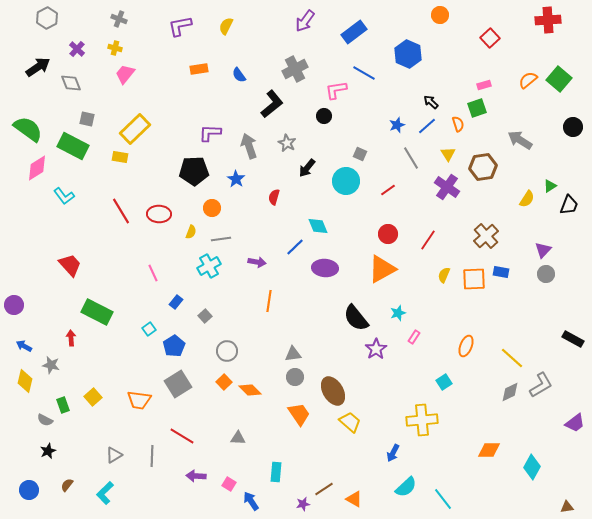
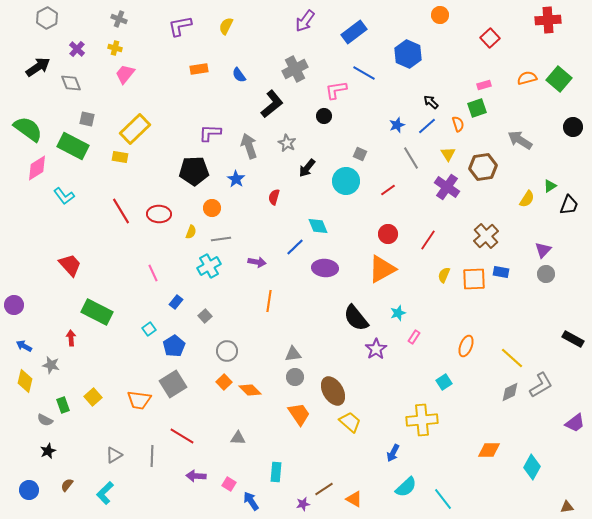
orange semicircle at (528, 80): moved 1 px left, 2 px up; rotated 24 degrees clockwise
gray square at (178, 384): moved 5 px left
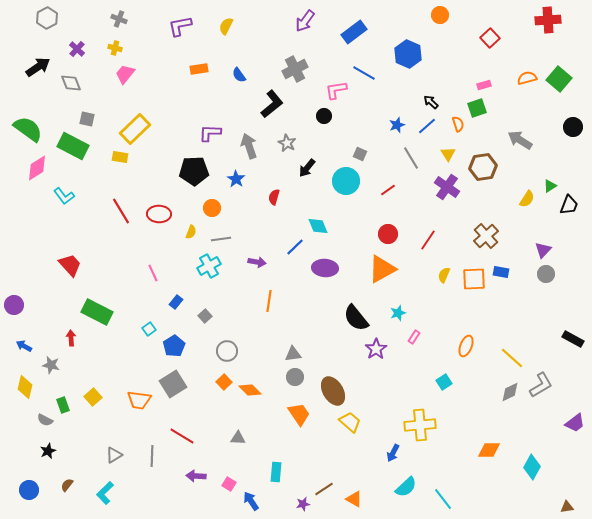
yellow diamond at (25, 381): moved 6 px down
yellow cross at (422, 420): moved 2 px left, 5 px down
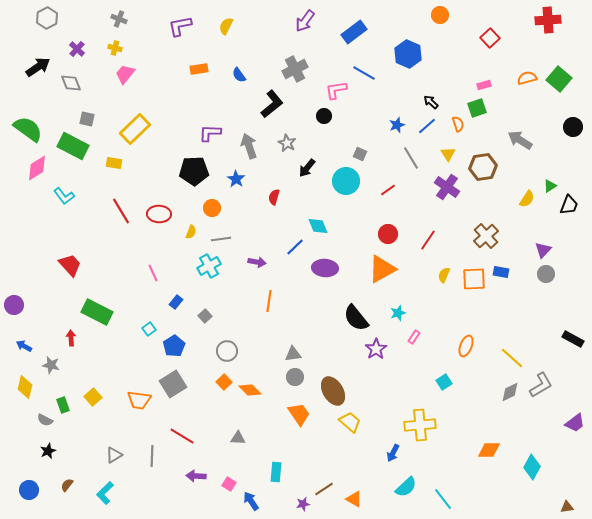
yellow rectangle at (120, 157): moved 6 px left, 6 px down
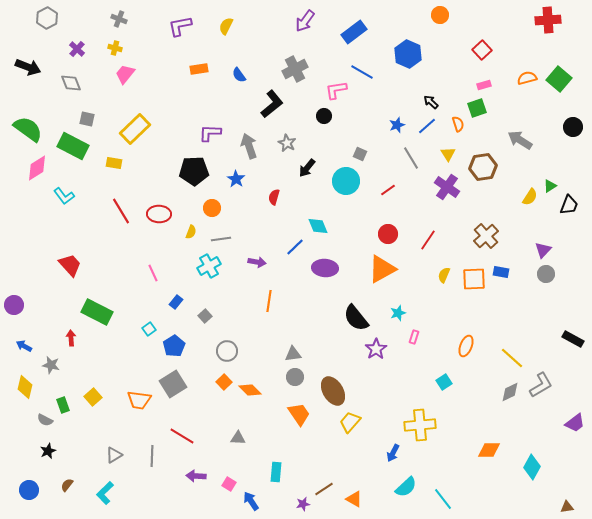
red square at (490, 38): moved 8 px left, 12 px down
black arrow at (38, 67): moved 10 px left; rotated 55 degrees clockwise
blue line at (364, 73): moved 2 px left, 1 px up
yellow semicircle at (527, 199): moved 3 px right, 2 px up
pink rectangle at (414, 337): rotated 16 degrees counterclockwise
yellow trapezoid at (350, 422): rotated 90 degrees counterclockwise
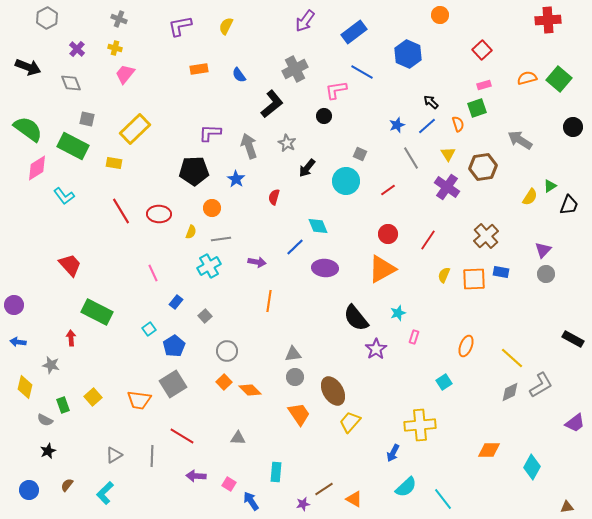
blue arrow at (24, 346): moved 6 px left, 4 px up; rotated 21 degrees counterclockwise
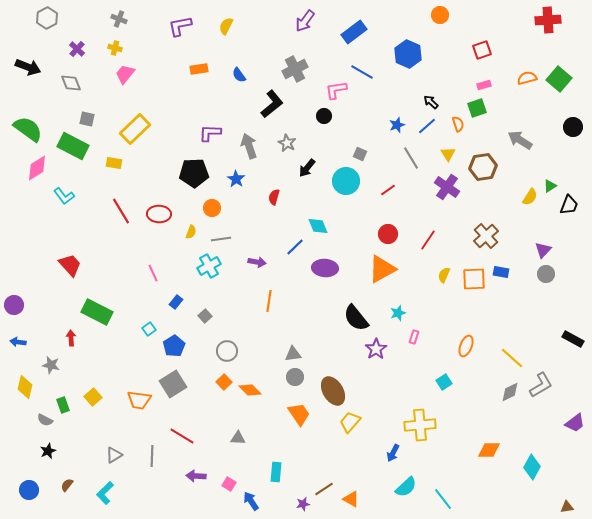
red square at (482, 50): rotated 24 degrees clockwise
black pentagon at (194, 171): moved 2 px down
orange triangle at (354, 499): moved 3 px left
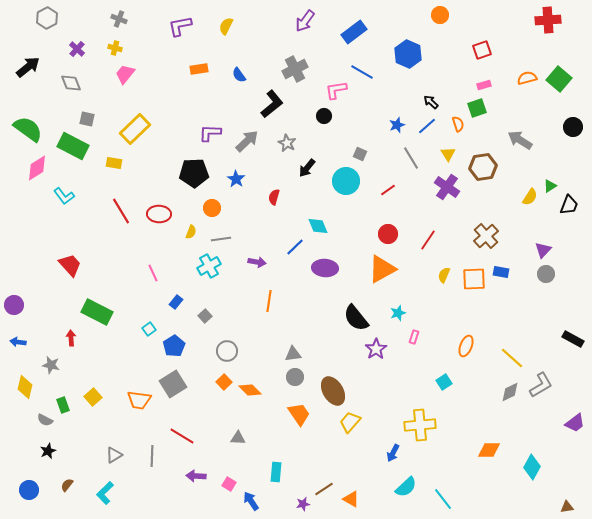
black arrow at (28, 67): rotated 60 degrees counterclockwise
gray arrow at (249, 146): moved 2 px left, 5 px up; rotated 65 degrees clockwise
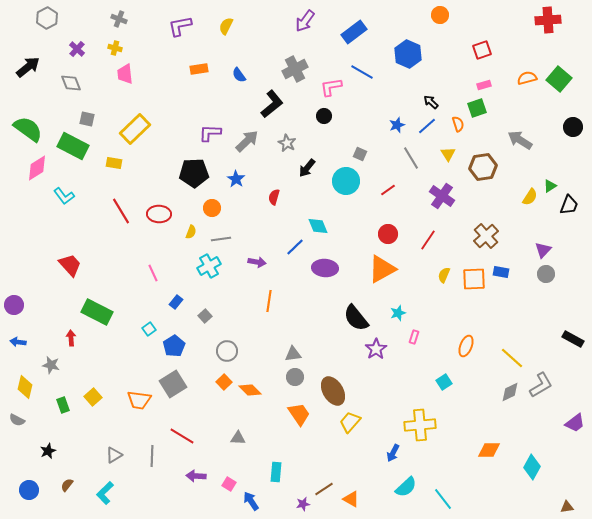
pink trapezoid at (125, 74): rotated 45 degrees counterclockwise
pink L-shape at (336, 90): moved 5 px left, 3 px up
purple cross at (447, 187): moved 5 px left, 9 px down
gray semicircle at (45, 420): moved 28 px left
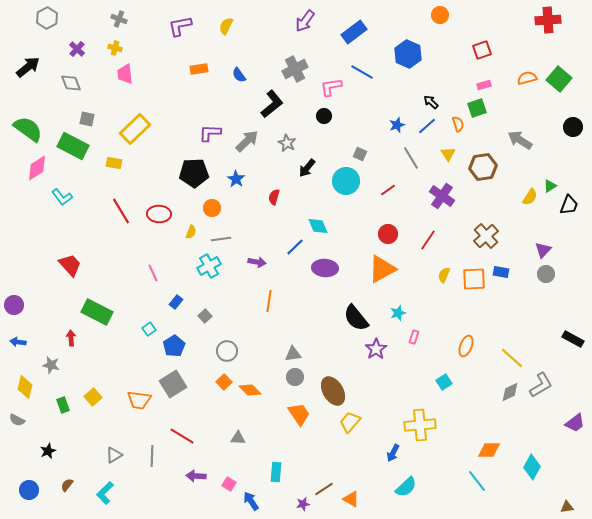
cyan L-shape at (64, 196): moved 2 px left, 1 px down
cyan line at (443, 499): moved 34 px right, 18 px up
